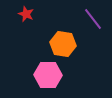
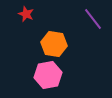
orange hexagon: moved 9 px left
pink hexagon: rotated 12 degrees counterclockwise
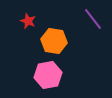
red star: moved 2 px right, 7 px down
orange hexagon: moved 3 px up
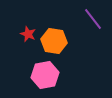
red star: moved 13 px down
pink hexagon: moved 3 px left
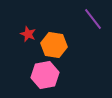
orange hexagon: moved 4 px down
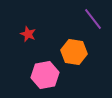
orange hexagon: moved 20 px right, 7 px down
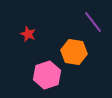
purple line: moved 3 px down
pink hexagon: moved 2 px right; rotated 8 degrees counterclockwise
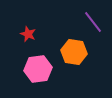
pink hexagon: moved 9 px left, 6 px up; rotated 12 degrees clockwise
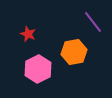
orange hexagon: rotated 20 degrees counterclockwise
pink hexagon: rotated 20 degrees counterclockwise
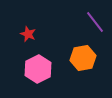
purple line: moved 2 px right
orange hexagon: moved 9 px right, 6 px down
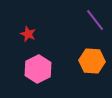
purple line: moved 2 px up
orange hexagon: moved 9 px right, 3 px down; rotated 15 degrees clockwise
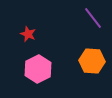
purple line: moved 2 px left, 2 px up
